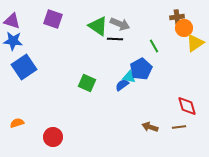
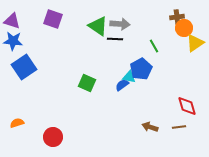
gray arrow: rotated 18 degrees counterclockwise
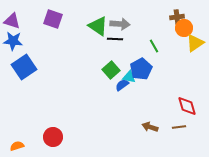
green square: moved 24 px right, 13 px up; rotated 24 degrees clockwise
orange semicircle: moved 23 px down
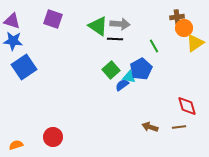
orange semicircle: moved 1 px left, 1 px up
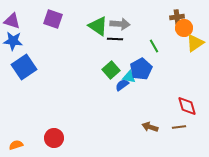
red circle: moved 1 px right, 1 px down
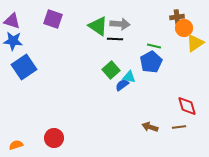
green line: rotated 48 degrees counterclockwise
blue pentagon: moved 10 px right, 7 px up
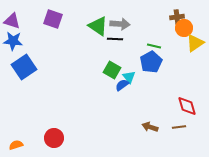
green square: moved 1 px right; rotated 18 degrees counterclockwise
cyan triangle: rotated 40 degrees clockwise
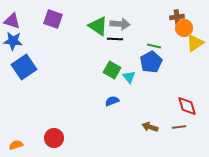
blue semicircle: moved 10 px left, 16 px down; rotated 16 degrees clockwise
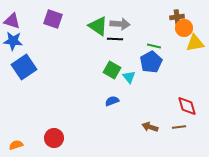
yellow triangle: rotated 24 degrees clockwise
